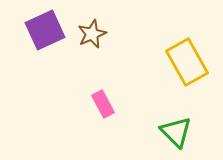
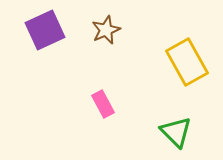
brown star: moved 14 px right, 4 px up
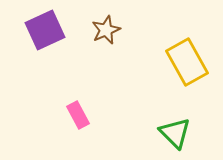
pink rectangle: moved 25 px left, 11 px down
green triangle: moved 1 px left, 1 px down
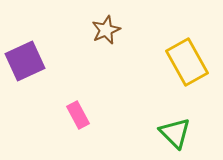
purple square: moved 20 px left, 31 px down
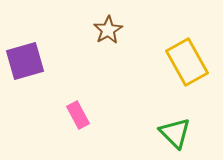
brown star: moved 2 px right; rotated 8 degrees counterclockwise
purple square: rotated 9 degrees clockwise
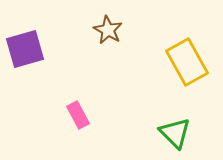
brown star: rotated 12 degrees counterclockwise
purple square: moved 12 px up
